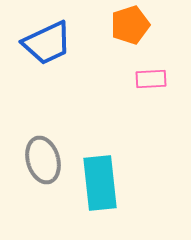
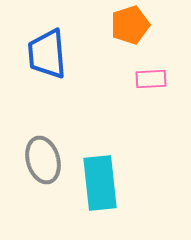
blue trapezoid: moved 11 px down; rotated 110 degrees clockwise
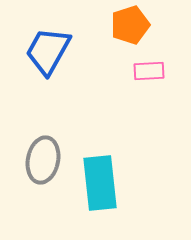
blue trapezoid: moved 1 px right, 3 px up; rotated 34 degrees clockwise
pink rectangle: moved 2 px left, 8 px up
gray ellipse: rotated 27 degrees clockwise
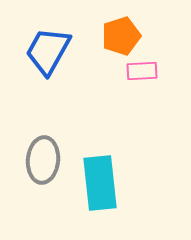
orange pentagon: moved 9 px left, 11 px down
pink rectangle: moved 7 px left
gray ellipse: rotated 6 degrees counterclockwise
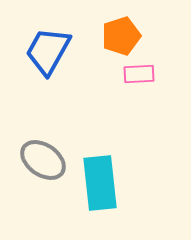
pink rectangle: moved 3 px left, 3 px down
gray ellipse: rotated 60 degrees counterclockwise
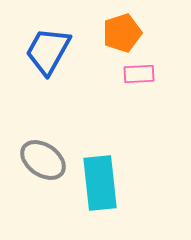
orange pentagon: moved 1 px right, 3 px up
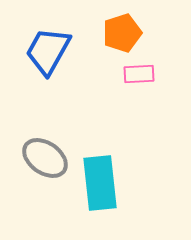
gray ellipse: moved 2 px right, 2 px up
